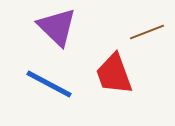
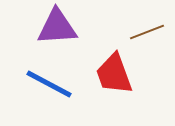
purple triangle: rotated 48 degrees counterclockwise
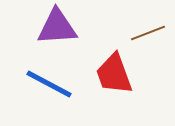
brown line: moved 1 px right, 1 px down
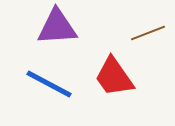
red trapezoid: moved 3 px down; rotated 15 degrees counterclockwise
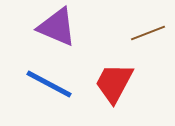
purple triangle: rotated 27 degrees clockwise
red trapezoid: moved 6 px down; rotated 63 degrees clockwise
